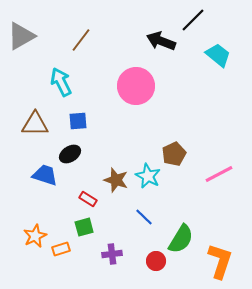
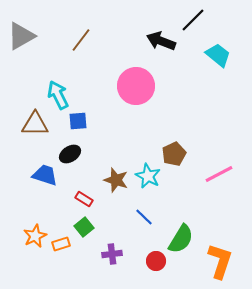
cyan arrow: moved 3 px left, 13 px down
red rectangle: moved 4 px left
green square: rotated 24 degrees counterclockwise
orange rectangle: moved 5 px up
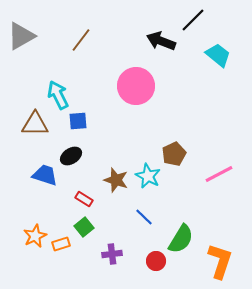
black ellipse: moved 1 px right, 2 px down
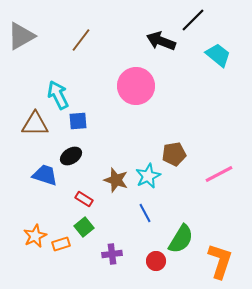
brown pentagon: rotated 15 degrees clockwise
cyan star: rotated 20 degrees clockwise
blue line: moved 1 px right, 4 px up; rotated 18 degrees clockwise
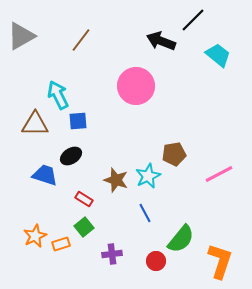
green semicircle: rotated 8 degrees clockwise
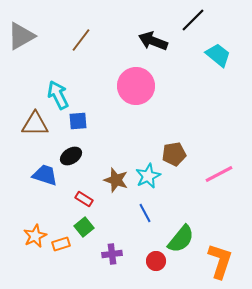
black arrow: moved 8 px left
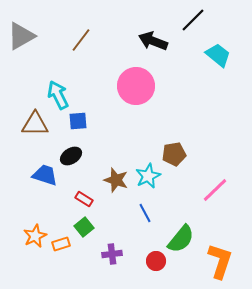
pink line: moved 4 px left, 16 px down; rotated 16 degrees counterclockwise
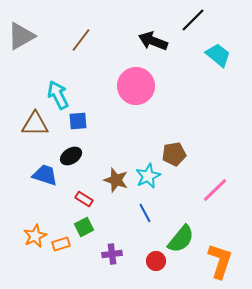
green square: rotated 12 degrees clockwise
